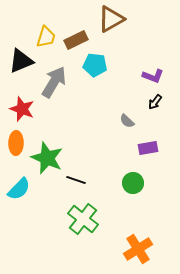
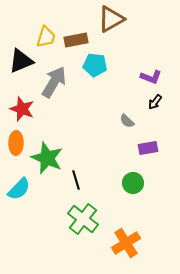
brown rectangle: rotated 15 degrees clockwise
purple L-shape: moved 2 px left, 1 px down
black line: rotated 54 degrees clockwise
orange cross: moved 12 px left, 6 px up
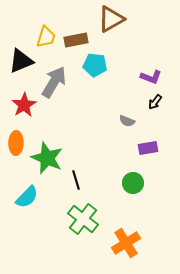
red star: moved 2 px right, 4 px up; rotated 20 degrees clockwise
gray semicircle: rotated 21 degrees counterclockwise
cyan semicircle: moved 8 px right, 8 px down
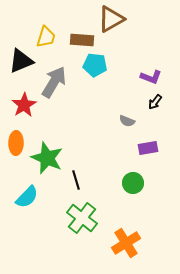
brown rectangle: moved 6 px right; rotated 15 degrees clockwise
green cross: moved 1 px left, 1 px up
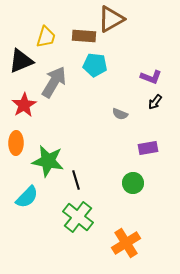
brown rectangle: moved 2 px right, 4 px up
gray semicircle: moved 7 px left, 7 px up
green star: moved 1 px right, 3 px down; rotated 12 degrees counterclockwise
green cross: moved 4 px left, 1 px up
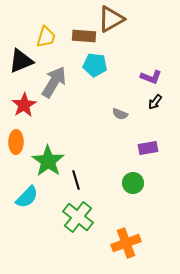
orange ellipse: moved 1 px up
green star: rotated 24 degrees clockwise
orange cross: rotated 12 degrees clockwise
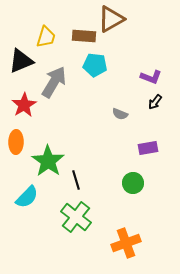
green cross: moved 2 px left
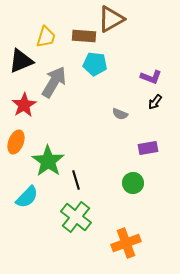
cyan pentagon: moved 1 px up
orange ellipse: rotated 20 degrees clockwise
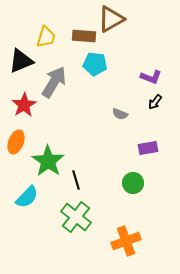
orange cross: moved 2 px up
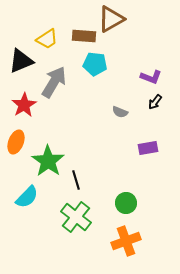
yellow trapezoid: moved 1 px right, 2 px down; rotated 40 degrees clockwise
gray semicircle: moved 2 px up
green circle: moved 7 px left, 20 px down
